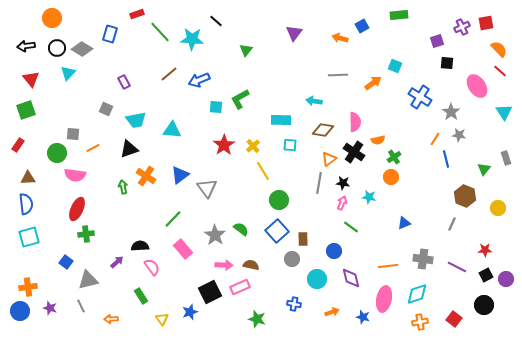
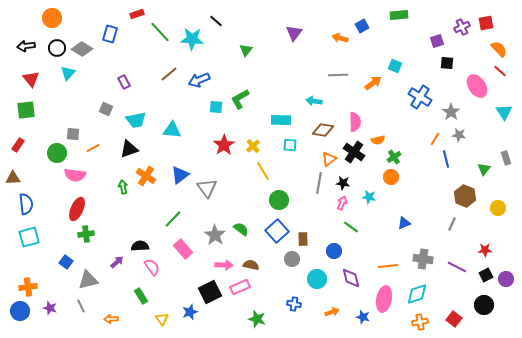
green square at (26, 110): rotated 12 degrees clockwise
brown triangle at (28, 178): moved 15 px left
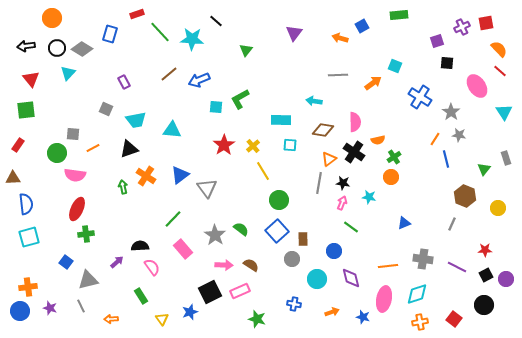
brown semicircle at (251, 265): rotated 21 degrees clockwise
pink rectangle at (240, 287): moved 4 px down
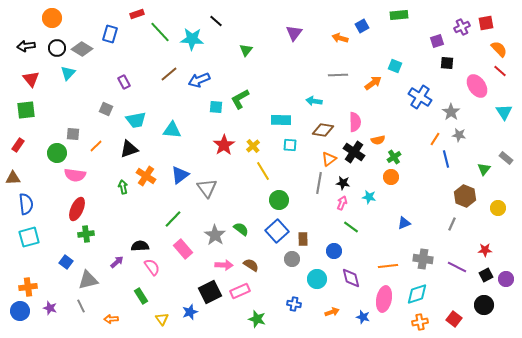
orange line at (93, 148): moved 3 px right, 2 px up; rotated 16 degrees counterclockwise
gray rectangle at (506, 158): rotated 32 degrees counterclockwise
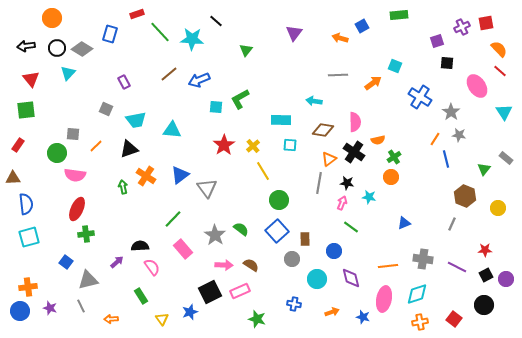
black star at (343, 183): moved 4 px right
brown rectangle at (303, 239): moved 2 px right
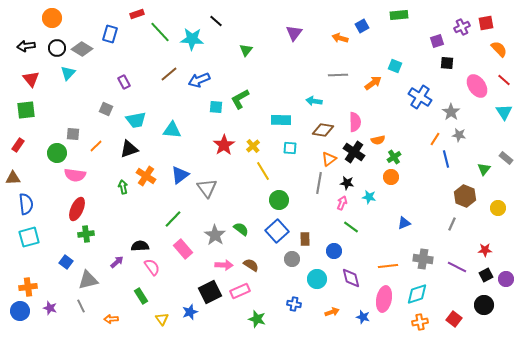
red line at (500, 71): moved 4 px right, 9 px down
cyan square at (290, 145): moved 3 px down
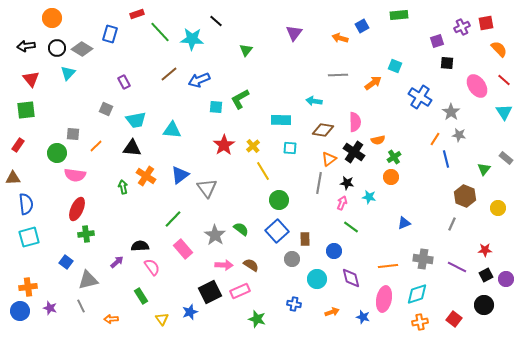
black triangle at (129, 149): moved 3 px right, 1 px up; rotated 24 degrees clockwise
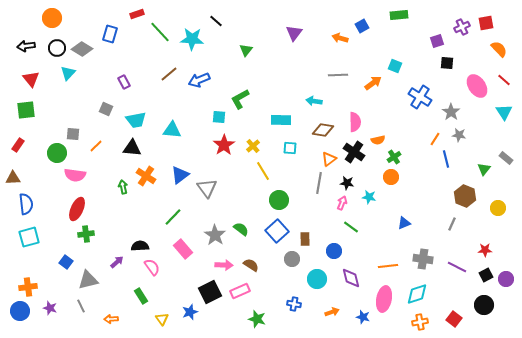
cyan square at (216, 107): moved 3 px right, 10 px down
green line at (173, 219): moved 2 px up
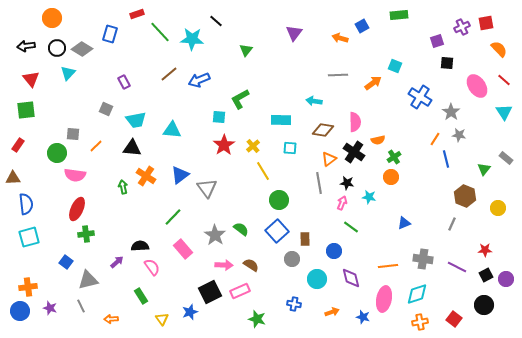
gray line at (319, 183): rotated 20 degrees counterclockwise
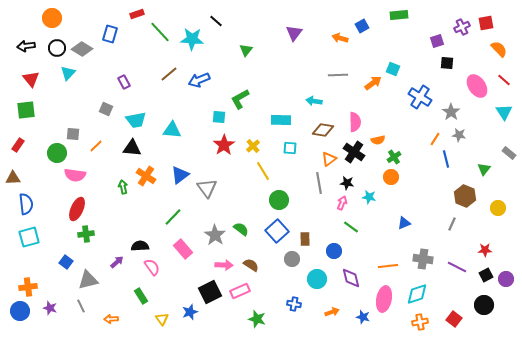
cyan square at (395, 66): moved 2 px left, 3 px down
gray rectangle at (506, 158): moved 3 px right, 5 px up
